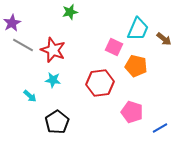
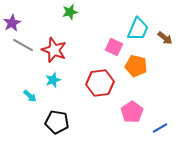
brown arrow: moved 1 px right, 1 px up
red star: moved 1 px right
cyan star: rotated 28 degrees counterclockwise
pink pentagon: rotated 20 degrees clockwise
black pentagon: rotated 30 degrees counterclockwise
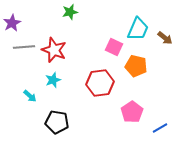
gray line: moved 1 px right, 2 px down; rotated 35 degrees counterclockwise
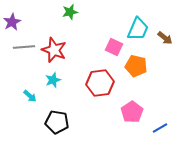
purple star: moved 1 px up
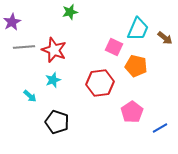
black pentagon: rotated 10 degrees clockwise
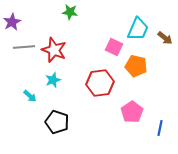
green star: rotated 21 degrees clockwise
blue line: rotated 49 degrees counterclockwise
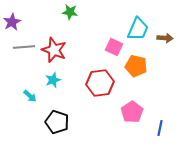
brown arrow: rotated 35 degrees counterclockwise
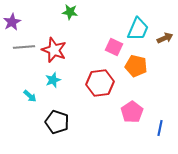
brown arrow: rotated 28 degrees counterclockwise
